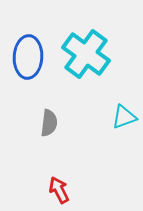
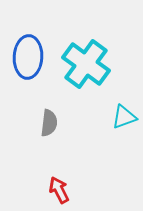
cyan cross: moved 10 px down
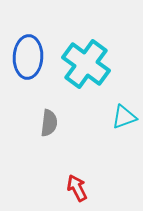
red arrow: moved 18 px right, 2 px up
